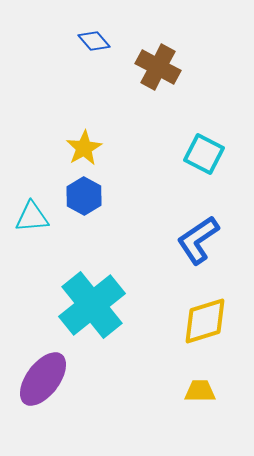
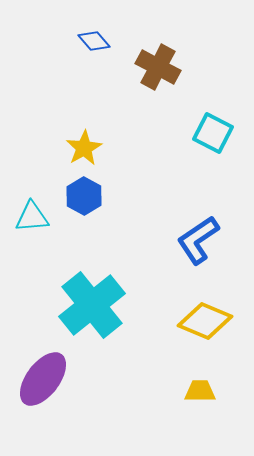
cyan square: moved 9 px right, 21 px up
yellow diamond: rotated 40 degrees clockwise
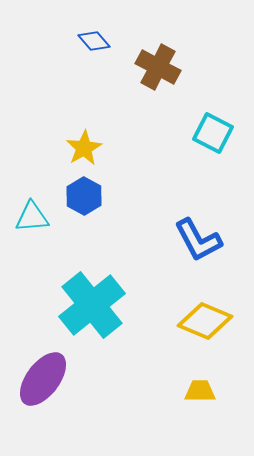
blue L-shape: rotated 84 degrees counterclockwise
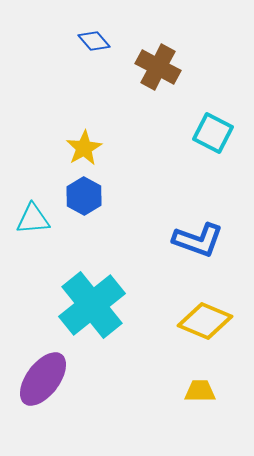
cyan triangle: moved 1 px right, 2 px down
blue L-shape: rotated 42 degrees counterclockwise
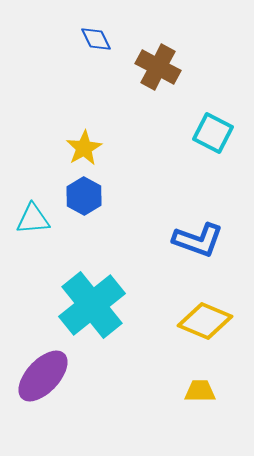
blue diamond: moved 2 px right, 2 px up; rotated 16 degrees clockwise
purple ellipse: moved 3 px up; rotated 6 degrees clockwise
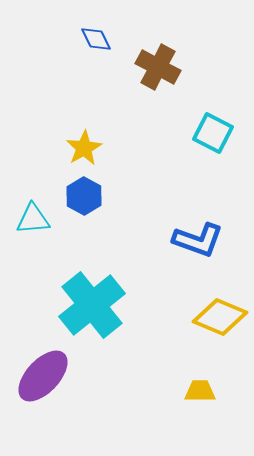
yellow diamond: moved 15 px right, 4 px up
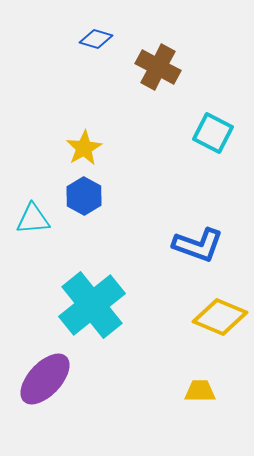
blue diamond: rotated 48 degrees counterclockwise
blue L-shape: moved 5 px down
purple ellipse: moved 2 px right, 3 px down
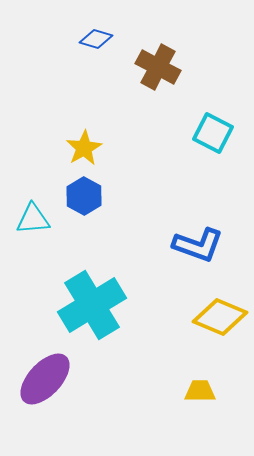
cyan cross: rotated 8 degrees clockwise
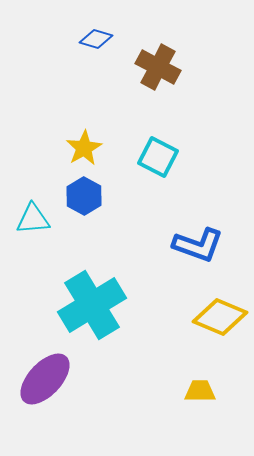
cyan square: moved 55 px left, 24 px down
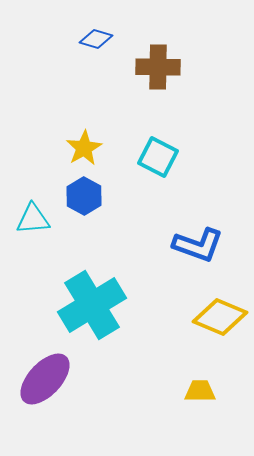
brown cross: rotated 27 degrees counterclockwise
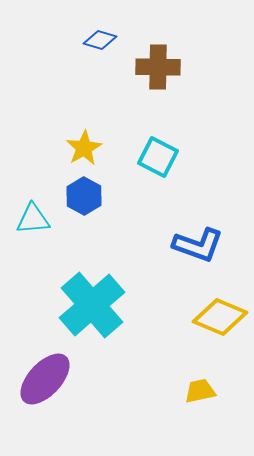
blue diamond: moved 4 px right, 1 px down
cyan cross: rotated 10 degrees counterclockwise
yellow trapezoid: rotated 12 degrees counterclockwise
